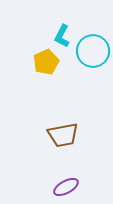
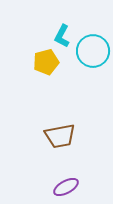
yellow pentagon: rotated 10 degrees clockwise
brown trapezoid: moved 3 px left, 1 px down
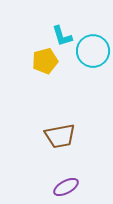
cyan L-shape: rotated 45 degrees counterclockwise
yellow pentagon: moved 1 px left, 1 px up
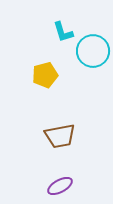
cyan L-shape: moved 1 px right, 4 px up
yellow pentagon: moved 14 px down
purple ellipse: moved 6 px left, 1 px up
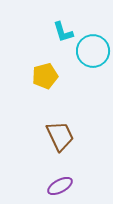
yellow pentagon: moved 1 px down
brown trapezoid: rotated 104 degrees counterclockwise
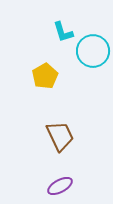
yellow pentagon: rotated 15 degrees counterclockwise
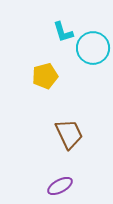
cyan circle: moved 3 px up
yellow pentagon: rotated 15 degrees clockwise
brown trapezoid: moved 9 px right, 2 px up
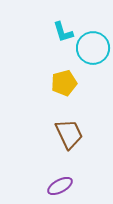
yellow pentagon: moved 19 px right, 7 px down
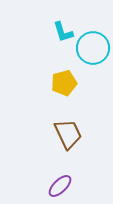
brown trapezoid: moved 1 px left
purple ellipse: rotated 15 degrees counterclockwise
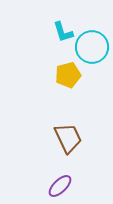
cyan circle: moved 1 px left, 1 px up
yellow pentagon: moved 4 px right, 8 px up
brown trapezoid: moved 4 px down
